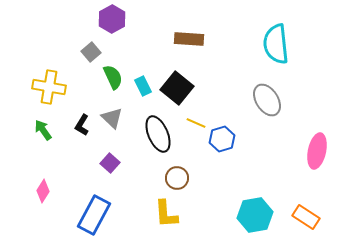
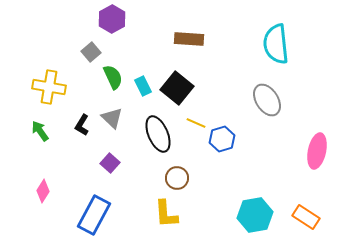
green arrow: moved 3 px left, 1 px down
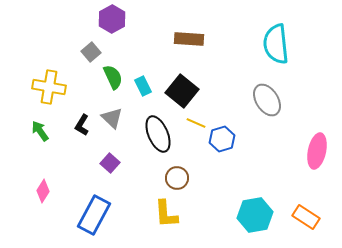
black square: moved 5 px right, 3 px down
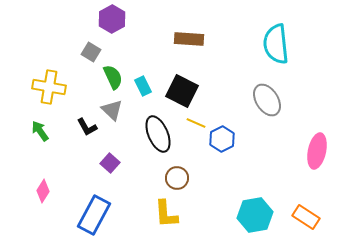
gray square: rotated 18 degrees counterclockwise
black square: rotated 12 degrees counterclockwise
gray triangle: moved 8 px up
black L-shape: moved 5 px right, 2 px down; rotated 60 degrees counterclockwise
blue hexagon: rotated 10 degrees counterclockwise
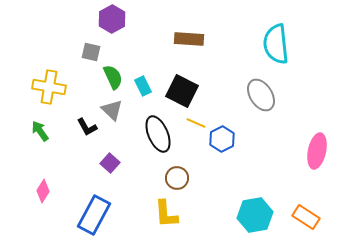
gray square: rotated 18 degrees counterclockwise
gray ellipse: moved 6 px left, 5 px up
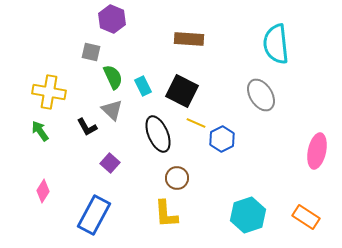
purple hexagon: rotated 8 degrees counterclockwise
yellow cross: moved 5 px down
cyan hexagon: moved 7 px left; rotated 8 degrees counterclockwise
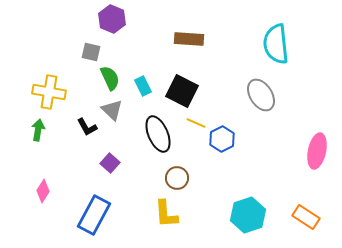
green semicircle: moved 3 px left, 1 px down
green arrow: moved 2 px left, 1 px up; rotated 45 degrees clockwise
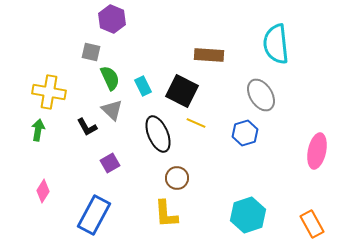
brown rectangle: moved 20 px right, 16 px down
blue hexagon: moved 23 px right, 6 px up; rotated 10 degrees clockwise
purple square: rotated 18 degrees clockwise
orange rectangle: moved 6 px right, 7 px down; rotated 28 degrees clockwise
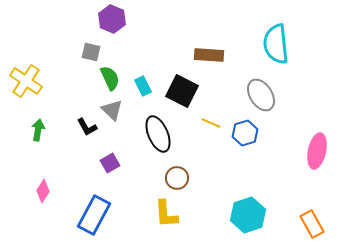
yellow cross: moved 23 px left, 11 px up; rotated 24 degrees clockwise
yellow line: moved 15 px right
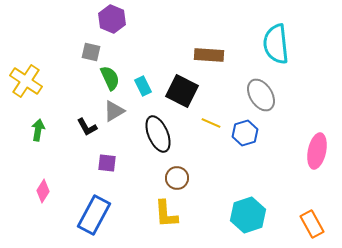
gray triangle: moved 2 px right, 1 px down; rotated 45 degrees clockwise
purple square: moved 3 px left; rotated 36 degrees clockwise
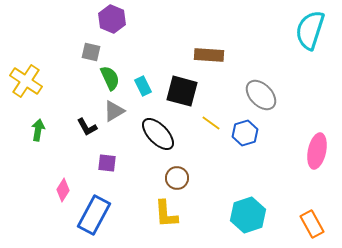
cyan semicircle: moved 34 px right, 14 px up; rotated 24 degrees clockwise
black square: rotated 12 degrees counterclockwise
gray ellipse: rotated 12 degrees counterclockwise
yellow line: rotated 12 degrees clockwise
black ellipse: rotated 21 degrees counterclockwise
pink diamond: moved 20 px right, 1 px up
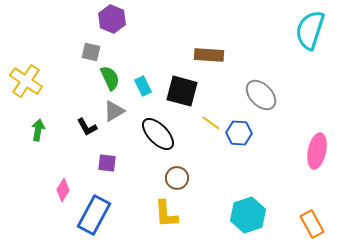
blue hexagon: moved 6 px left; rotated 20 degrees clockwise
